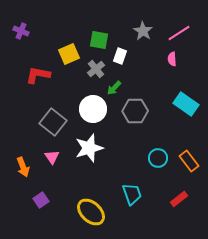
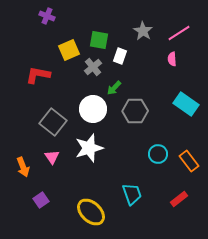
purple cross: moved 26 px right, 15 px up
yellow square: moved 4 px up
gray cross: moved 3 px left, 2 px up
cyan circle: moved 4 px up
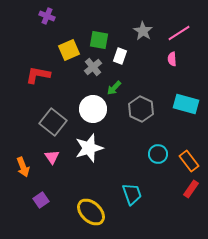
cyan rectangle: rotated 20 degrees counterclockwise
gray hexagon: moved 6 px right, 2 px up; rotated 25 degrees clockwise
red rectangle: moved 12 px right, 10 px up; rotated 18 degrees counterclockwise
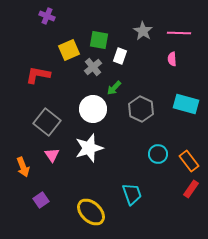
pink line: rotated 35 degrees clockwise
gray square: moved 6 px left
pink triangle: moved 2 px up
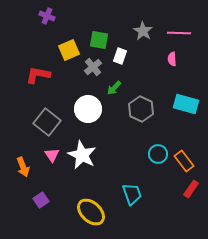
white circle: moved 5 px left
white star: moved 7 px left, 7 px down; rotated 28 degrees counterclockwise
orange rectangle: moved 5 px left
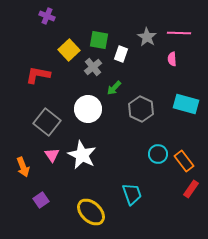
gray star: moved 4 px right, 6 px down
yellow square: rotated 20 degrees counterclockwise
white rectangle: moved 1 px right, 2 px up
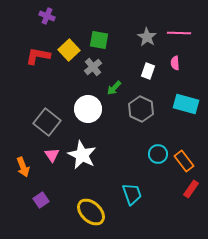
white rectangle: moved 27 px right, 17 px down
pink semicircle: moved 3 px right, 4 px down
red L-shape: moved 19 px up
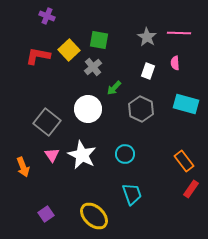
cyan circle: moved 33 px left
purple square: moved 5 px right, 14 px down
yellow ellipse: moved 3 px right, 4 px down
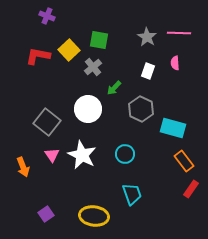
cyan rectangle: moved 13 px left, 24 px down
yellow ellipse: rotated 36 degrees counterclockwise
